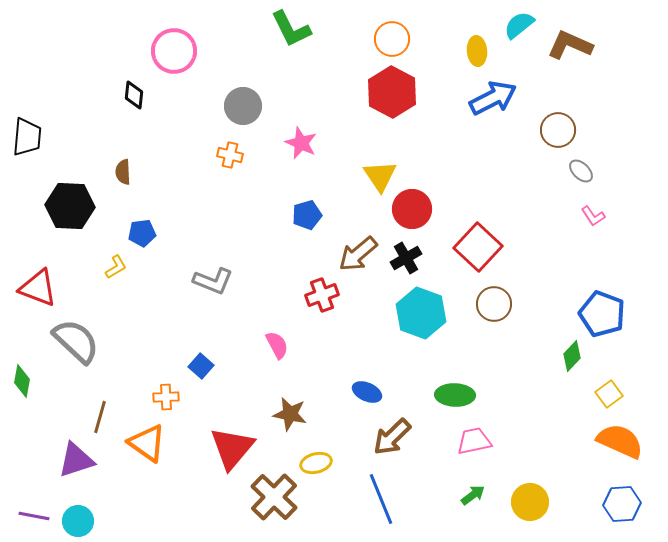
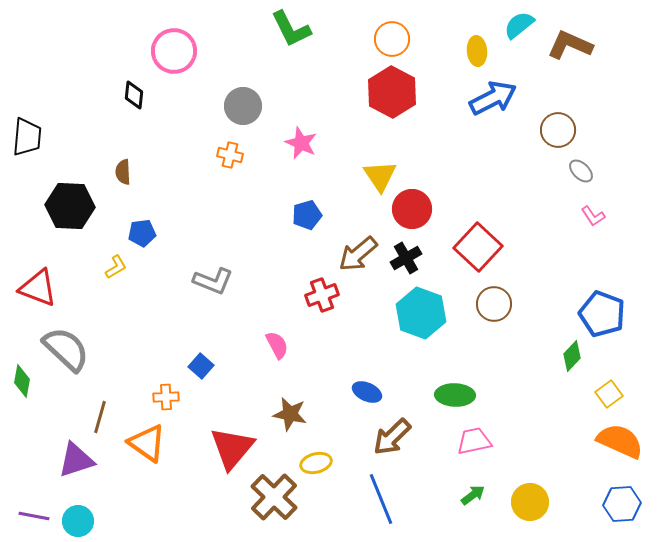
gray semicircle at (76, 341): moved 10 px left, 8 px down
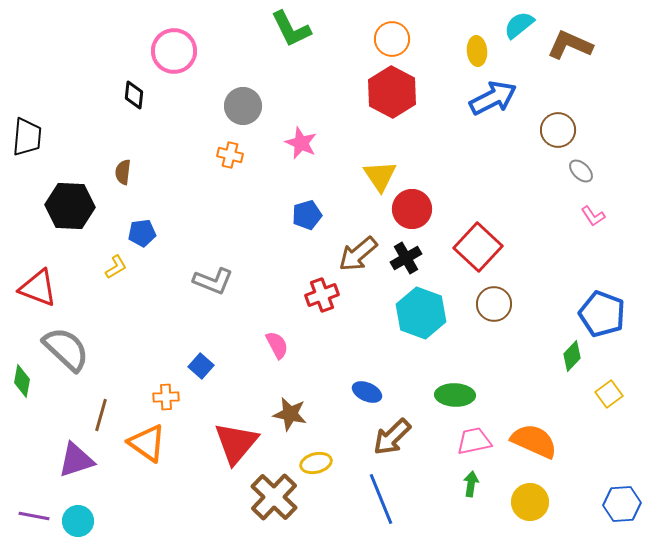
brown semicircle at (123, 172): rotated 10 degrees clockwise
brown line at (100, 417): moved 1 px right, 2 px up
orange semicircle at (620, 441): moved 86 px left
red triangle at (232, 448): moved 4 px right, 5 px up
green arrow at (473, 495): moved 2 px left, 11 px up; rotated 45 degrees counterclockwise
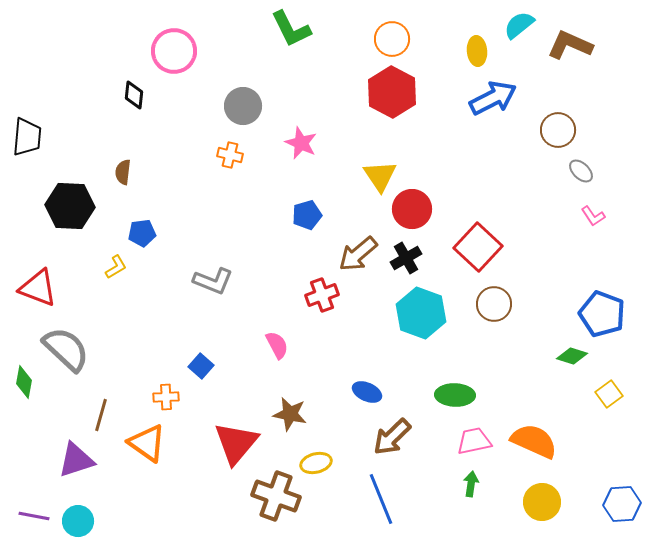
green diamond at (572, 356): rotated 64 degrees clockwise
green diamond at (22, 381): moved 2 px right, 1 px down
brown cross at (274, 497): moved 2 px right, 1 px up; rotated 24 degrees counterclockwise
yellow circle at (530, 502): moved 12 px right
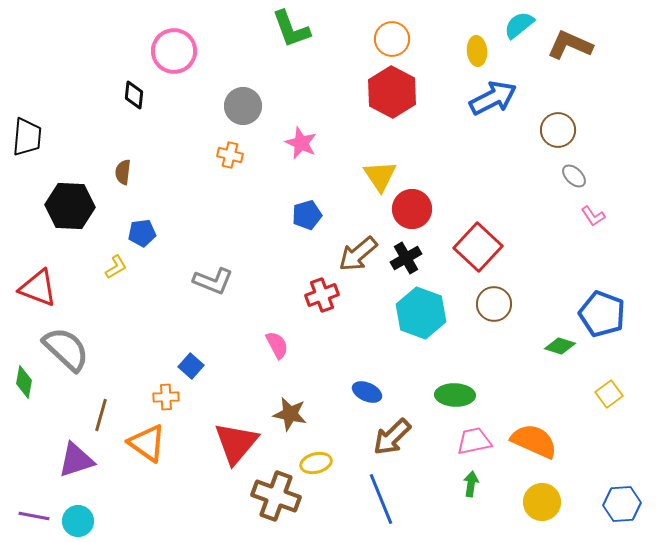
green L-shape at (291, 29): rotated 6 degrees clockwise
gray ellipse at (581, 171): moved 7 px left, 5 px down
green diamond at (572, 356): moved 12 px left, 10 px up
blue square at (201, 366): moved 10 px left
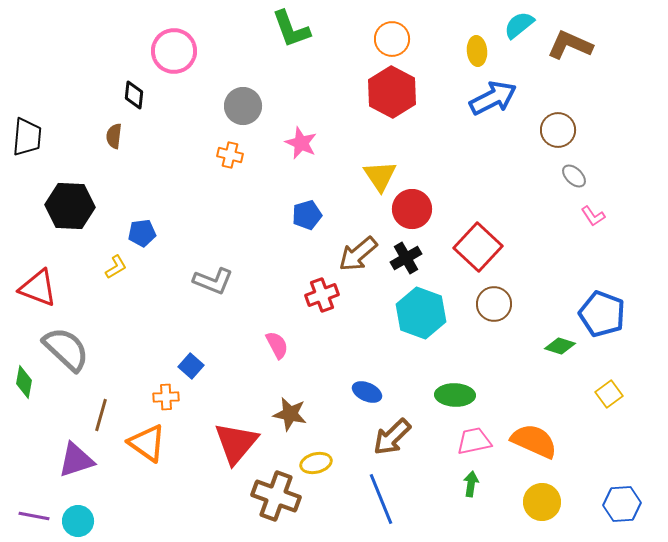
brown semicircle at (123, 172): moved 9 px left, 36 px up
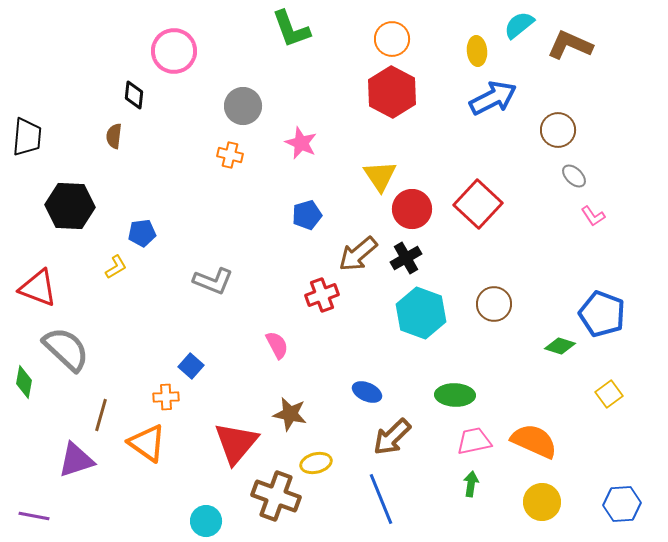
red square at (478, 247): moved 43 px up
cyan circle at (78, 521): moved 128 px right
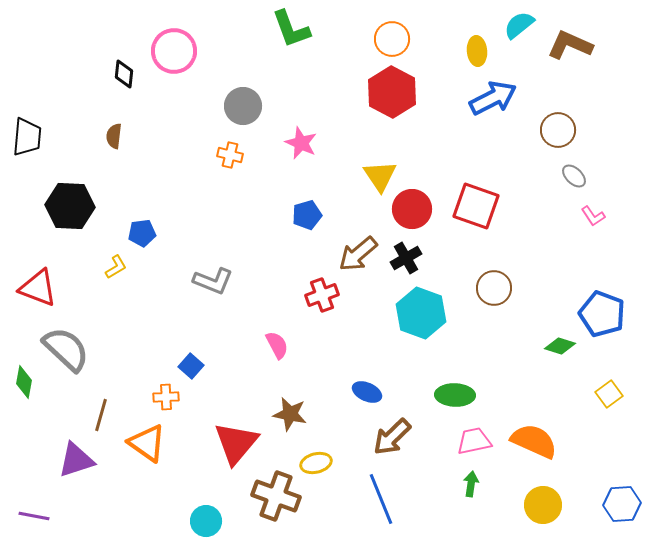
black diamond at (134, 95): moved 10 px left, 21 px up
red square at (478, 204): moved 2 px left, 2 px down; rotated 24 degrees counterclockwise
brown circle at (494, 304): moved 16 px up
yellow circle at (542, 502): moved 1 px right, 3 px down
